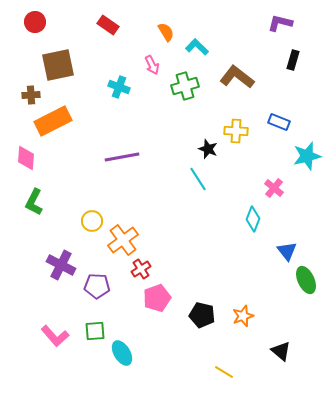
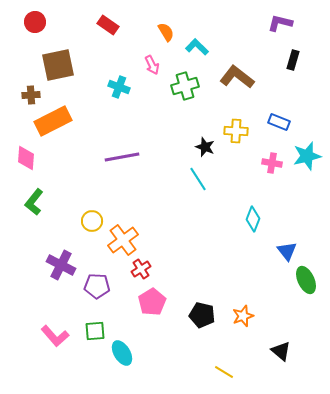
black star: moved 3 px left, 2 px up
pink cross: moved 2 px left, 25 px up; rotated 30 degrees counterclockwise
green L-shape: rotated 12 degrees clockwise
pink pentagon: moved 5 px left, 4 px down; rotated 12 degrees counterclockwise
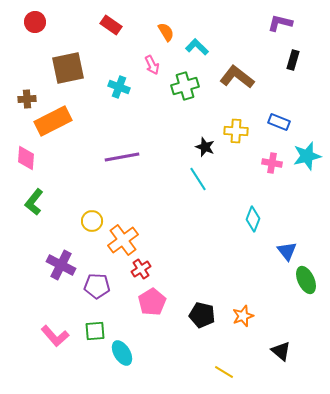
red rectangle: moved 3 px right
brown square: moved 10 px right, 3 px down
brown cross: moved 4 px left, 4 px down
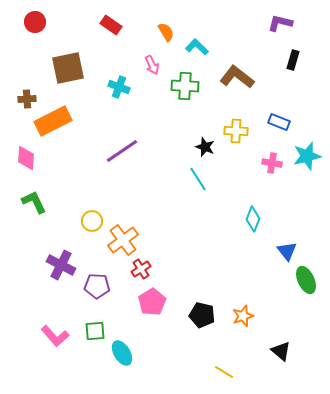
green cross: rotated 20 degrees clockwise
purple line: moved 6 px up; rotated 24 degrees counterclockwise
green L-shape: rotated 116 degrees clockwise
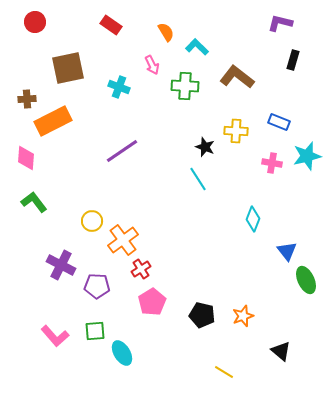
green L-shape: rotated 12 degrees counterclockwise
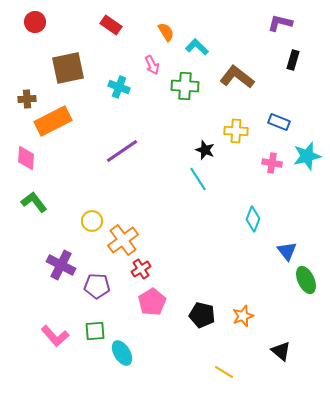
black star: moved 3 px down
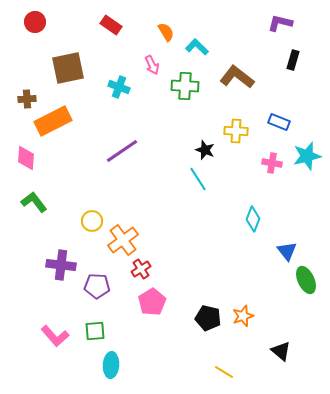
purple cross: rotated 20 degrees counterclockwise
black pentagon: moved 6 px right, 3 px down
cyan ellipse: moved 11 px left, 12 px down; rotated 35 degrees clockwise
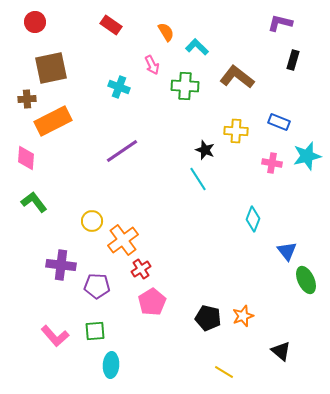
brown square: moved 17 px left
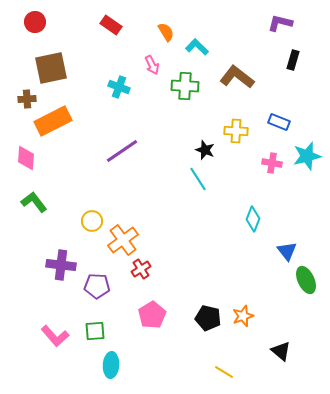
pink pentagon: moved 13 px down
